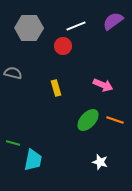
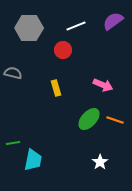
red circle: moved 4 px down
green ellipse: moved 1 px right, 1 px up
green line: rotated 24 degrees counterclockwise
white star: rotated 21 degrees clockwise
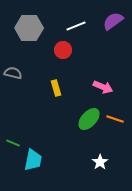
pink arrow: moved 2 px down
orange line: moved 1 px up
green line: rotated 32 degrees clockwise
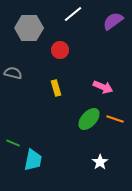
white line: moved 3 px left, 12 px up; rotated 18 degrees counterclockwise
red circle: moved 3 px left
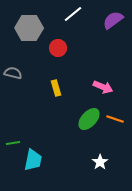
purple semicircle: moved 1 px up
red circle: moved 2 px left, 2 px up
green line: rotated 32 degrees counterclockwise
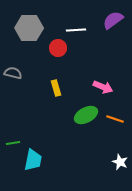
white line: moved 3 px right, 16 px down; rotated 36 degrees clockwise
green ellipse: moved 3 px left, 4 px up; rotated 20 degrees clockwise
white star: moved 20 px right; rotated 14 degrees counterclockwise
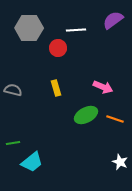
gray semicircle: moved 17 px down
cyan trapezoid: moved 1 px left, 2 px down; rotated 40 degrees clockwise
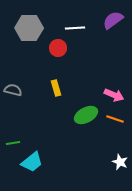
white line: moved 1 px left, 2 px up
pink arrow: moved 11 px right, 8 px down
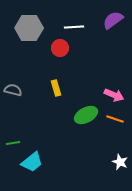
white line: moved 1 px left, 1 px up
red circle: moved 2 px right
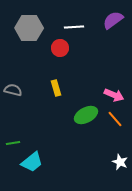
orange line: rotated 30 degrees clockwise
